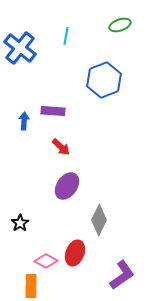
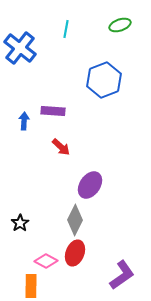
cyan line: moved 7 px up
purple ellipse: moved 23 px right, 1 px up
gray diamond: moved 24 px left
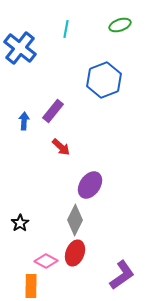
purple rectangle: rotated 55 degrees counterclockwise
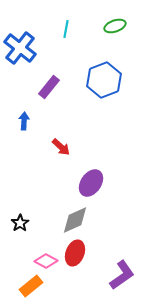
green ellipse: moved 5 px left, 1 px down
purple rectangle: moved 4 px left, 24 px up
purple ellipse: moved 1 px right, 2 px up
gray diamond: rotated 40 degrees clockwise
orange rectangle: rotated 50 degrees clockwise
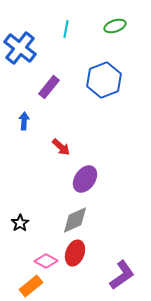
purple ellipse: moved 6 px left, 4 px up
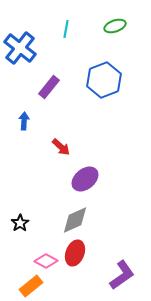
purple ellipse: rotated 16 degrees clockwise
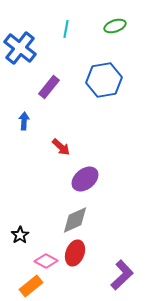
blue hexagon: rotated 12 degrees clockwise
black star: moved 12 px down
purple L-shape: rotated 8 degrees counterclockwise
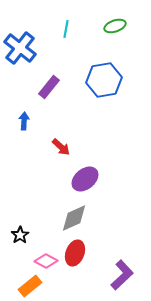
gray diamond: moved 1 px left, 2 px up
orange rectangle: moved 1 px left
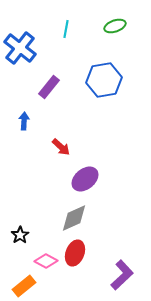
orange rectangle: moved 6 px left
